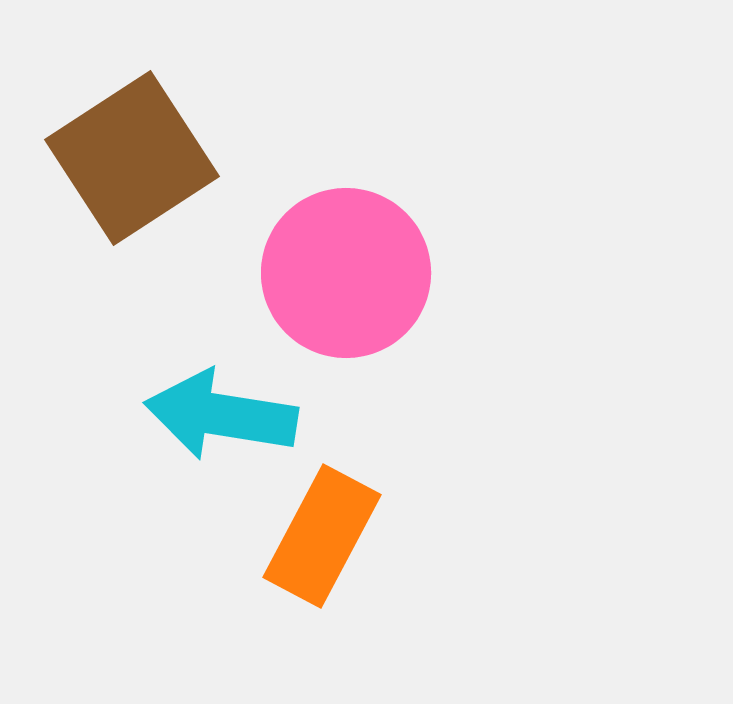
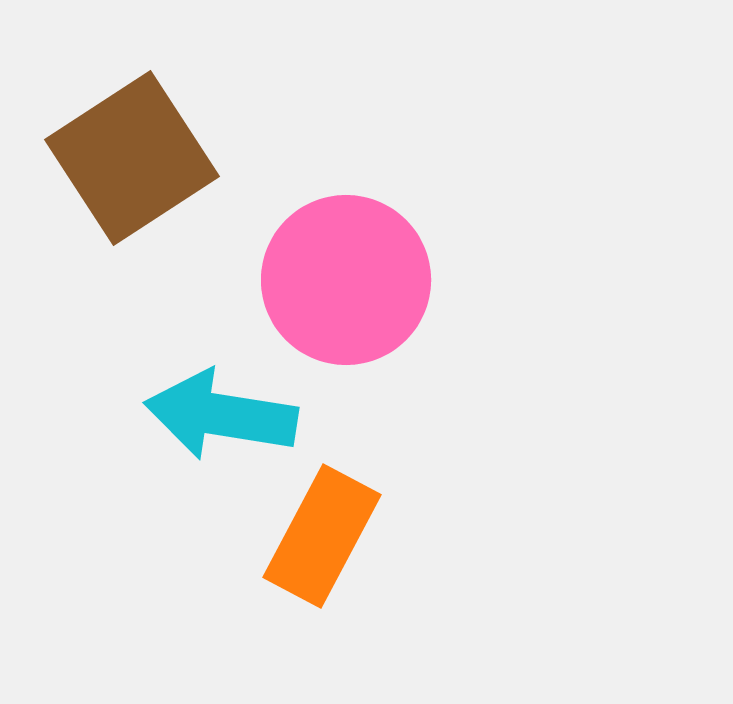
pink circle: moved 7 px down
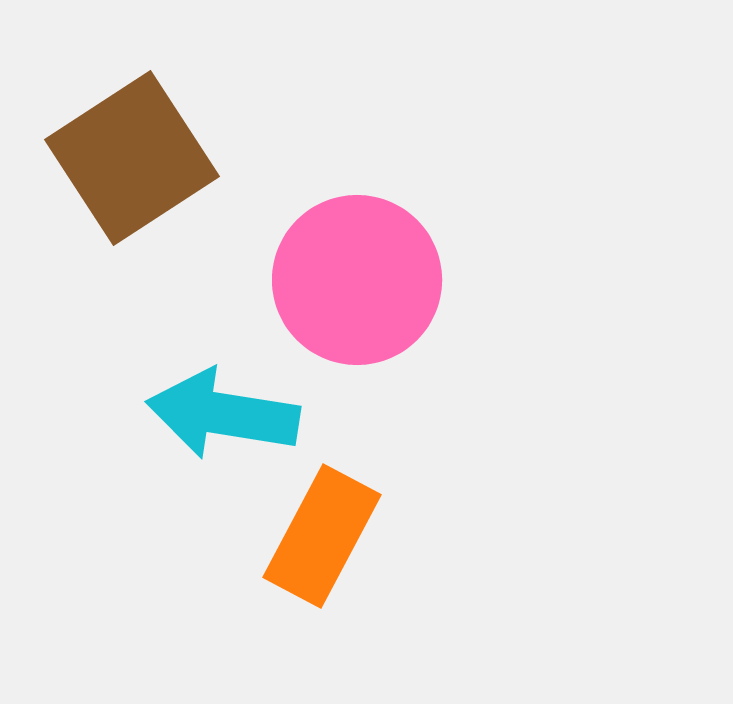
pink circle: moved 11 px right
cyan arrow: moved 2 px right, 1 px up
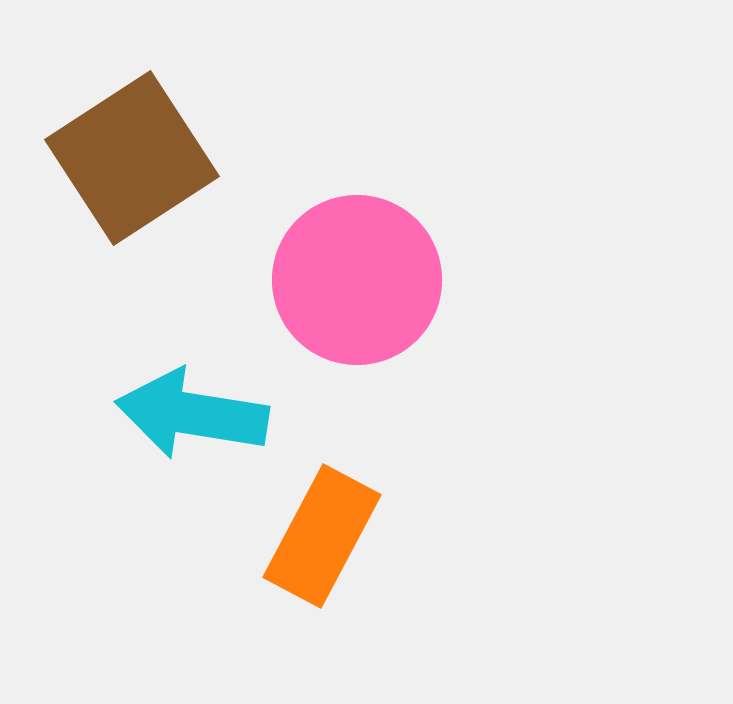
cyan arrow: moved 31 px left
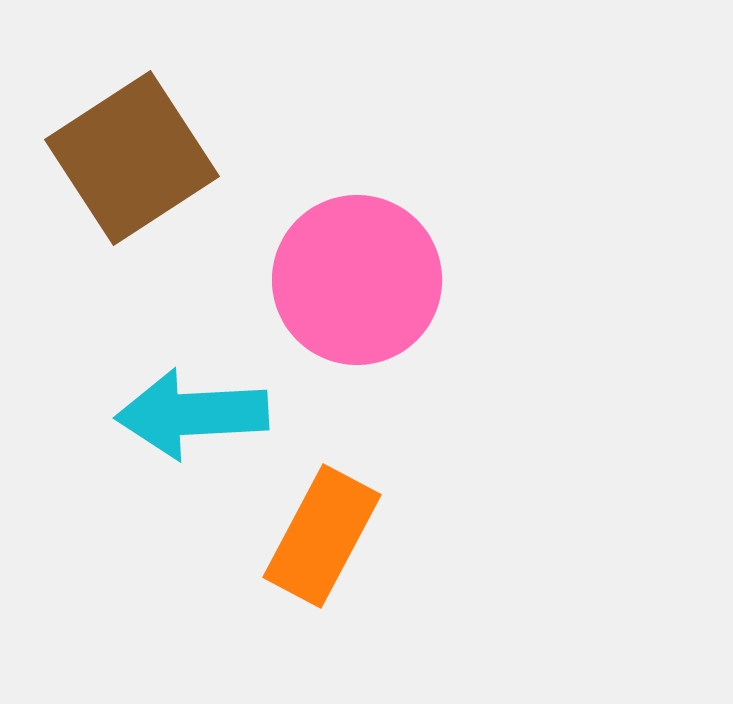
cyan arrow: rotated 12 degrees counterclockwise
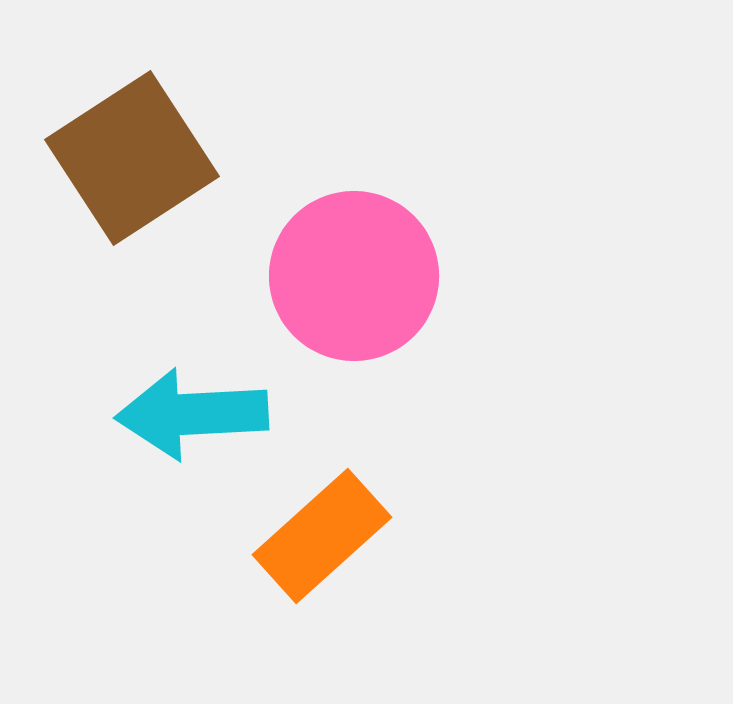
pink circle: moved 3 px left, 4 px up
orange rectangle: rotated 20 degrees clockwise
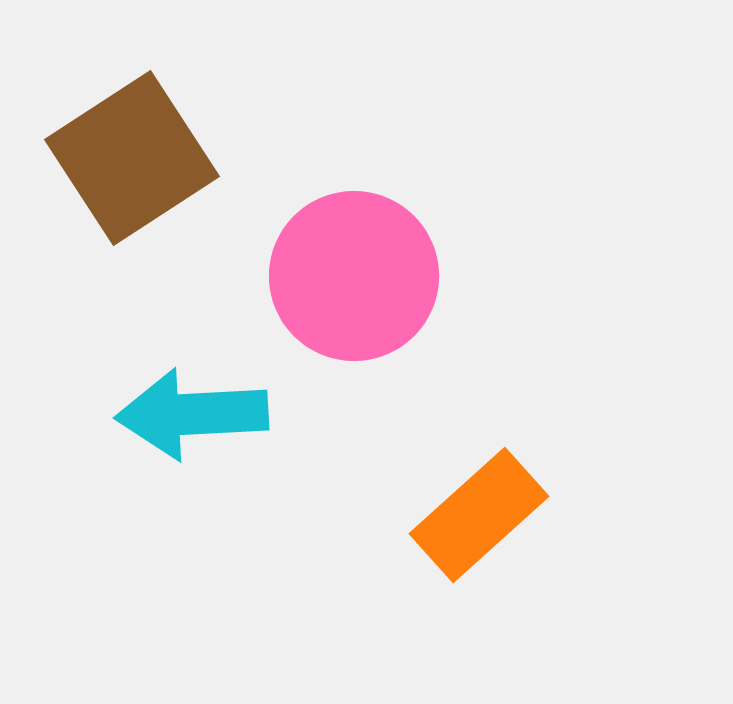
orange rectangle: moved 157 px right, 21 px up
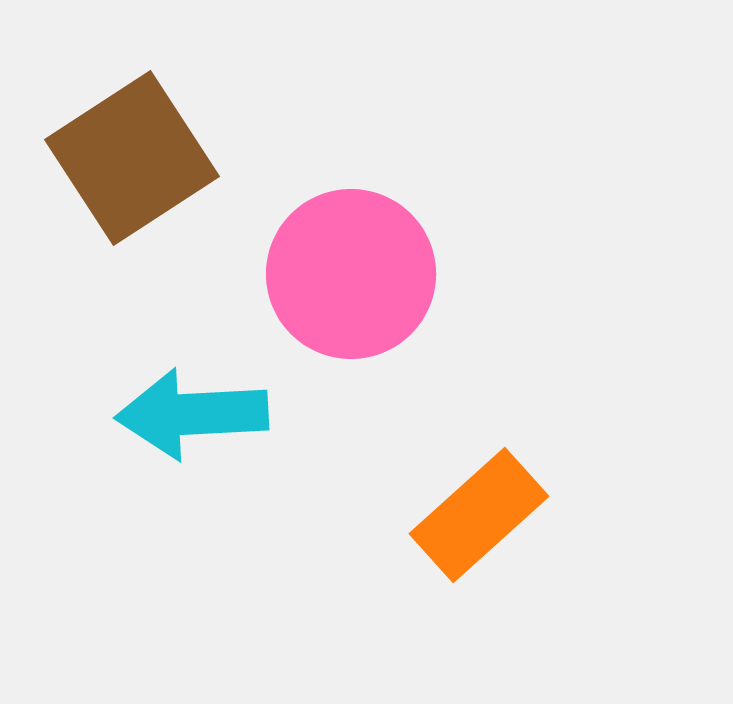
pink circle: moved 3 px left, 2 px up
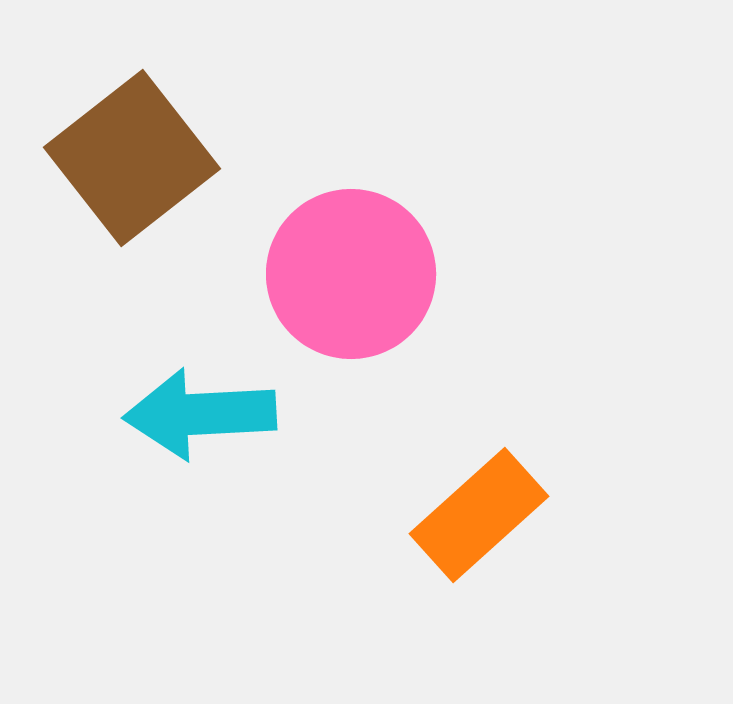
brown square: rotated 5 degrees counterclockwise
cyan arrow: moved 8 px right
